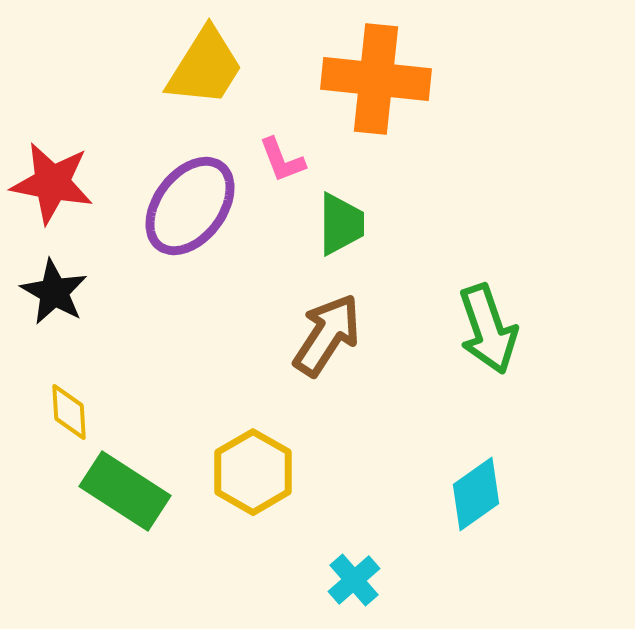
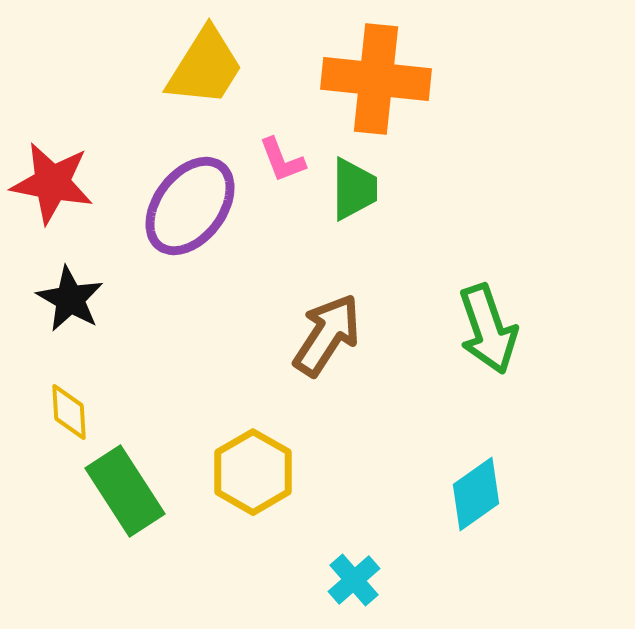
green trapezoid: moved 13 px right, 35 px up
black star: moved 16 px right, 7 px down
green rectangle: rotated 24 degrees clockwise
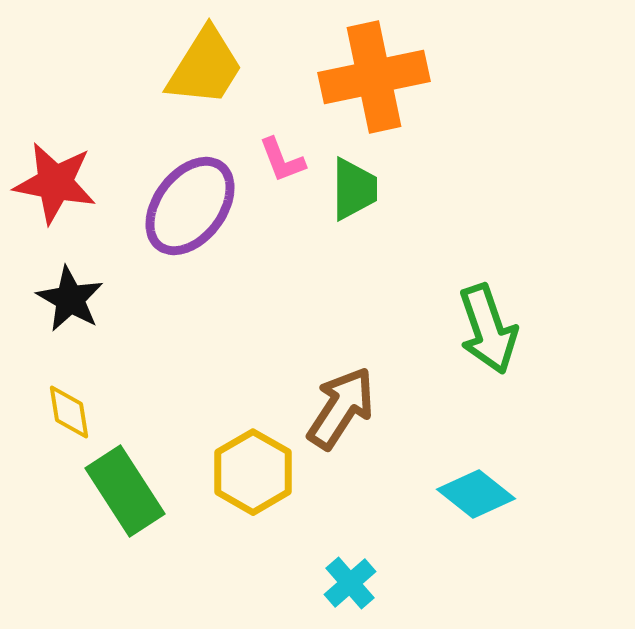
orange cross: moved 2 px left, 2 px up; rotated 18 degrees counterclockwise
red star: moved 3 px right
brown arrow: moved 14 px right, 73 px down
yellow diamond: rotated 6 degrees counterclockwise
cyan diamond: rotated 74 degrees clockwise
cyan cross: moved 4 px left, 3 px down
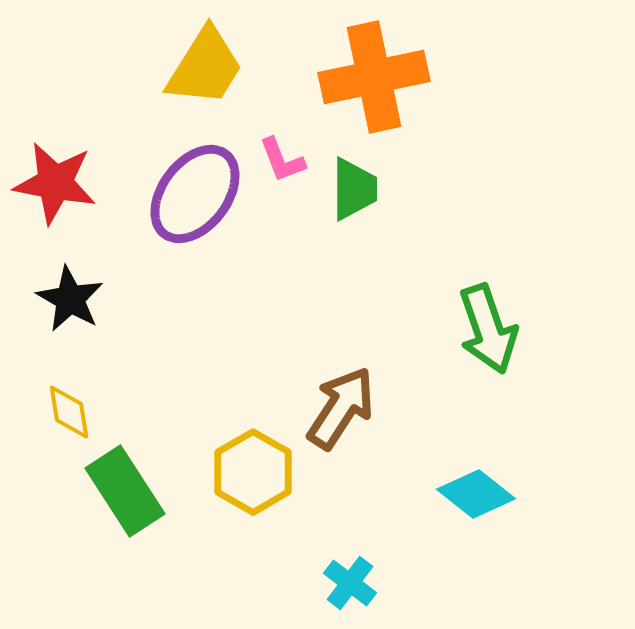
purple ellipse: moved 5 px right, 12 px up
cyan cross: rotated 12 degrees counterclockwise
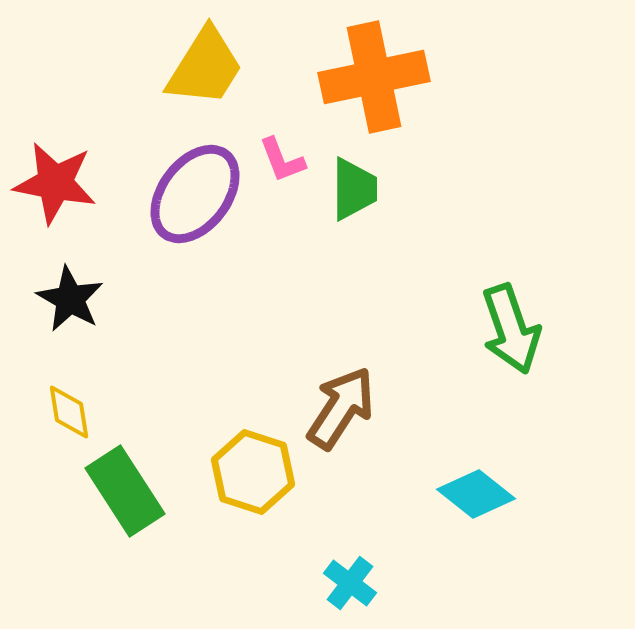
green arrow: moved 23 px right
yellow hexagon: rotated 12 degrees counterclockwise
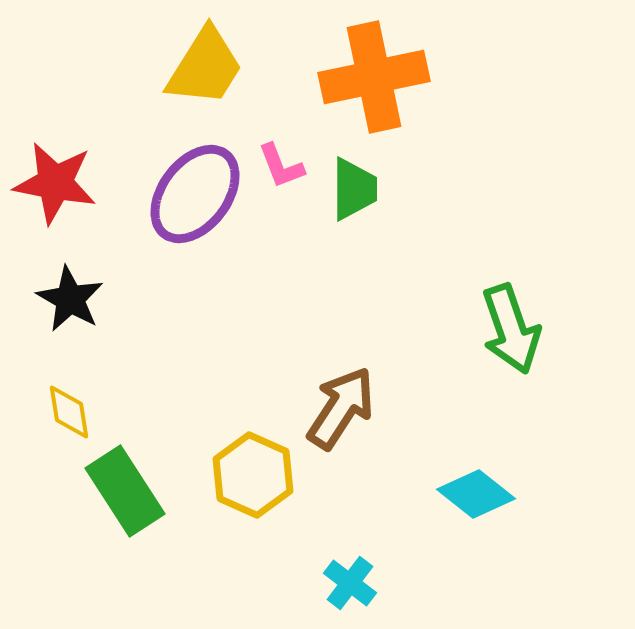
pink L-shape: moved 1 px left, 6 px down
yellow hexagon: moved 3 px down; rotated 6 degrees clockwise
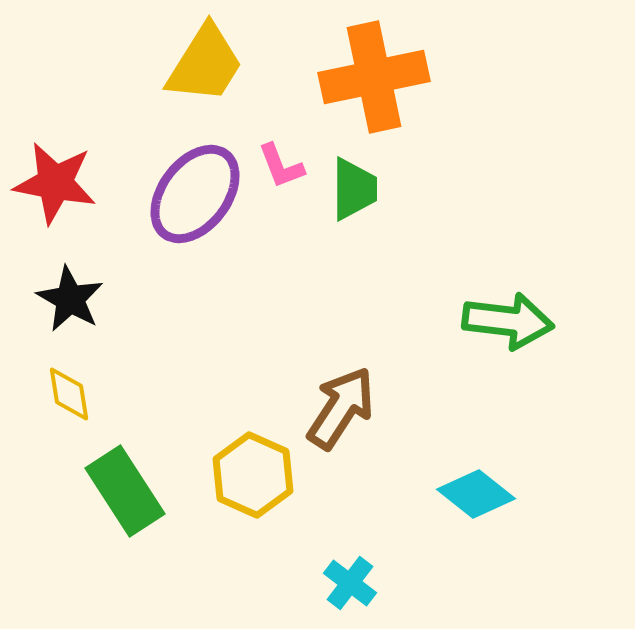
yellow trapezoid: moved 3 px up
green arrow: moved 3 px left, 8 px up; rotated 64 degrees counterclockwise
yellow diamond: moved 18 px up
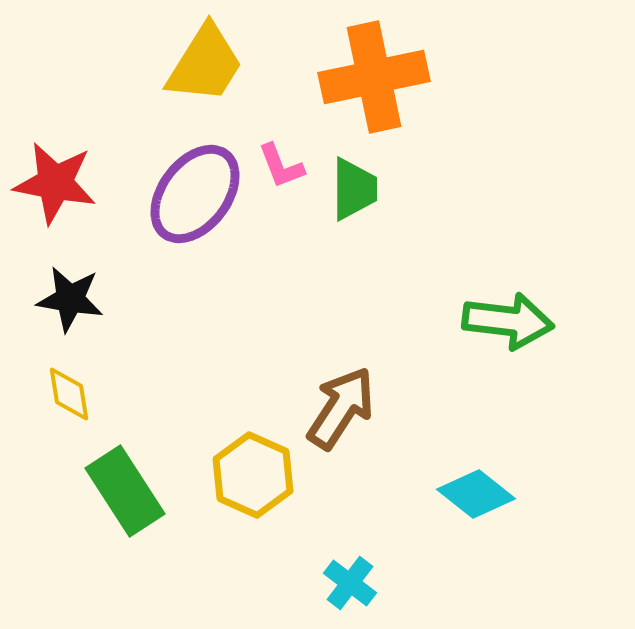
black star: rotated 20 degrees counterclockwise
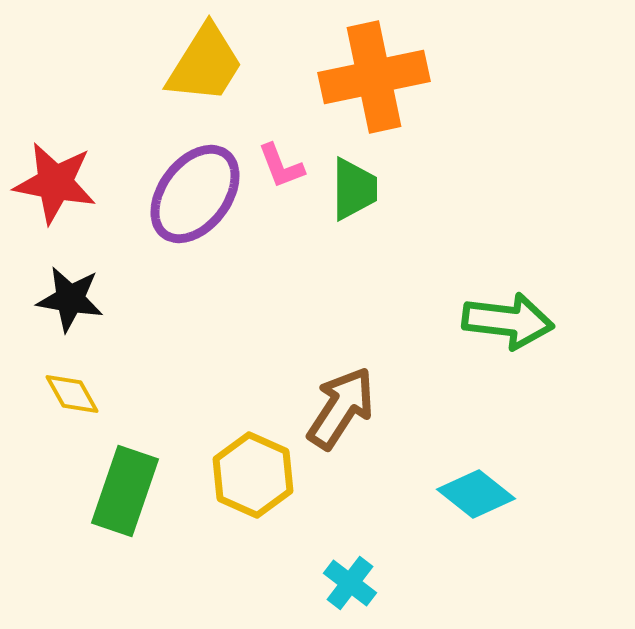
yellow diamond: moved 3 px right; rotated 20 degrees counterclockwise
green rectangle: rotated 52 degrees clockwise
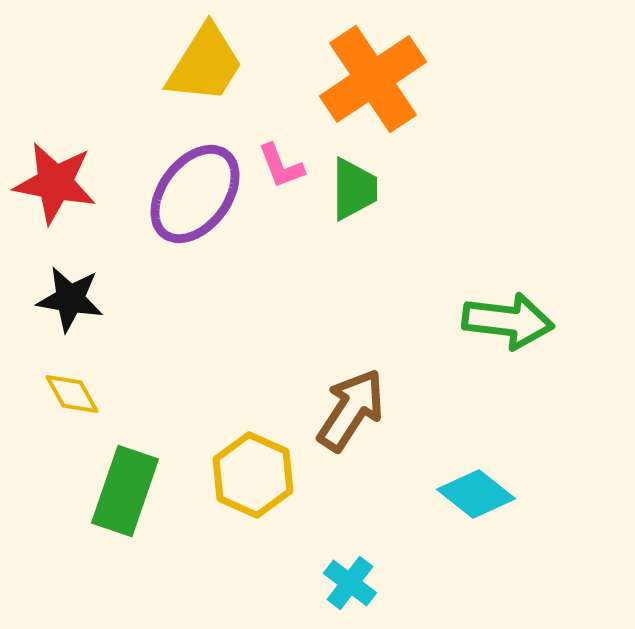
orange cross: moved 1 px left, 2 px down; rotated 22 degrees counterclockwise
brown arrow: moved 10 px right, 2 px down
